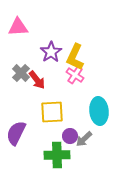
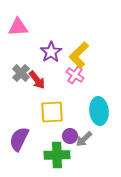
yellow L-shape: moved 4 px right, 2 px up; rotated 20 degrees clockwise
purple semicircle: moved 3 px right, 6 px down
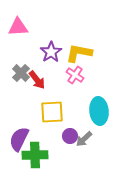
yellow L-shape: moved 2 px up; rotated 56 degrees clockwise
green cross: moved 22 px left
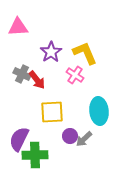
yellow L-shape: moved 6 px right; rotated 56 degrees clockwise
gray cross: moved 1 px right, 1 px down; rotated 18 degrees counterclockwise
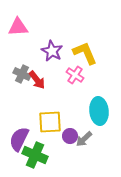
purple star: moved 1 px right, 1 px up; rotated 10 degrees counterclockwise
yellow square: moved 2 px left, 10 px down
green cross: rotated 25 degrees clockwise
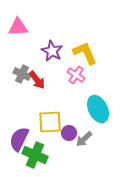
pink cross: moved 1 px right
cyan ellipse: moved 1 px left, 2 px up; rotated 20 degrees counterclockwise
purple circle: moved 1 px left, 3 px up
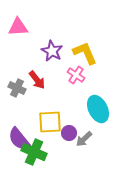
gray cross: moved 5 px left, 14 px down
purple semicircle: rotated 65 degrees counterclockwise
green cross: moved 1 px left, 3 px up
